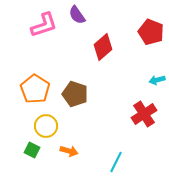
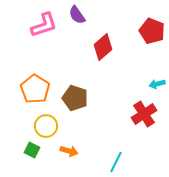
red pentagon: moved 1 px right, 1 px up
cyan arrow: moved 4 px down
brown pentagon: moved 4 px down
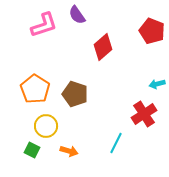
brown pentagon: moved 4 px up
cyan line: moved 19 px up
